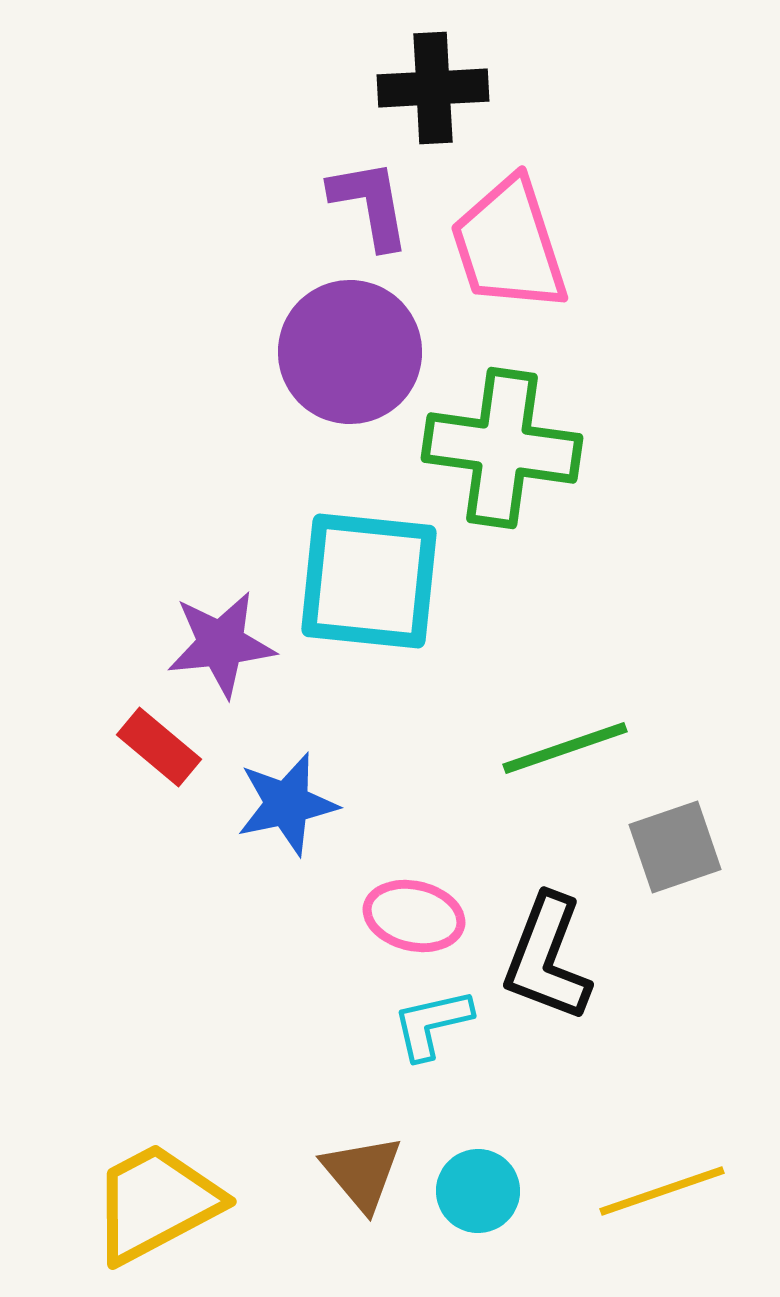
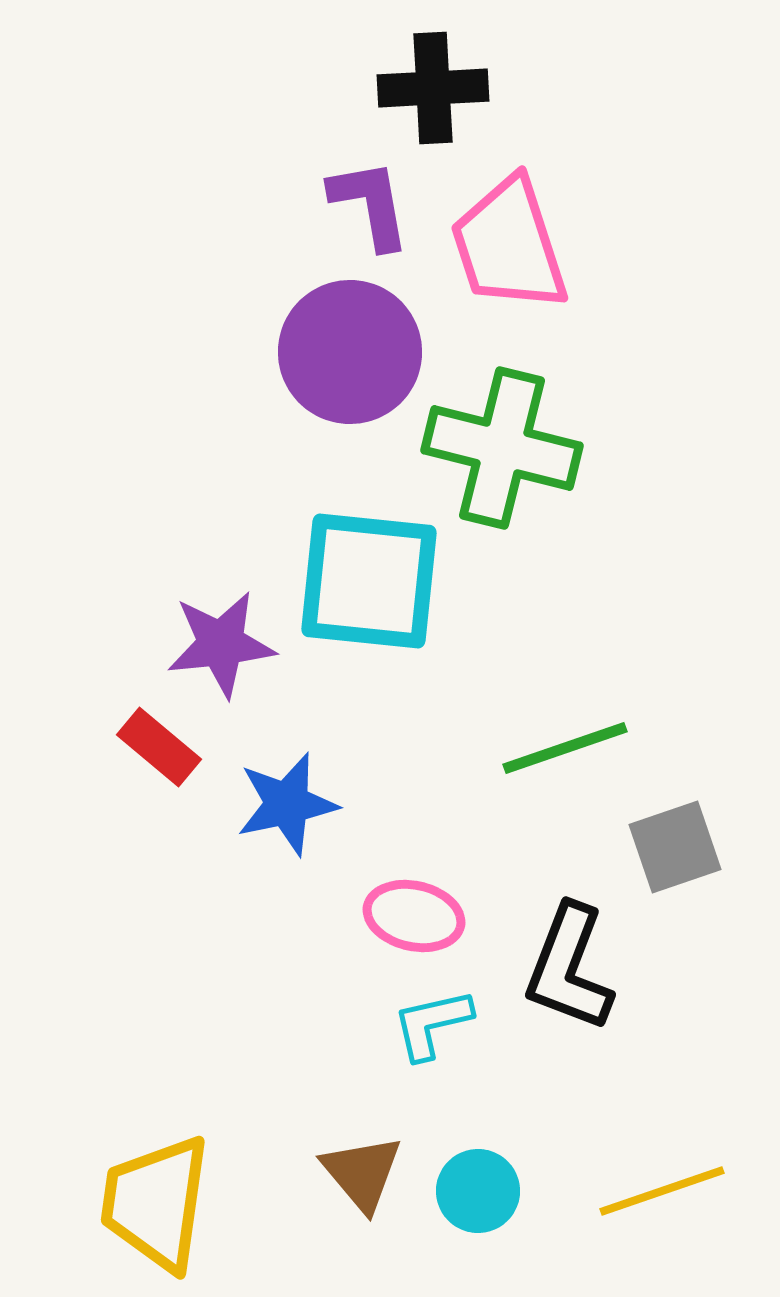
green cross: rotated 6 degrees clockwise
black L-shape: moved 22 px right, 10 px down
yellow trapezoid: rotated 54 degrees counterclockwise
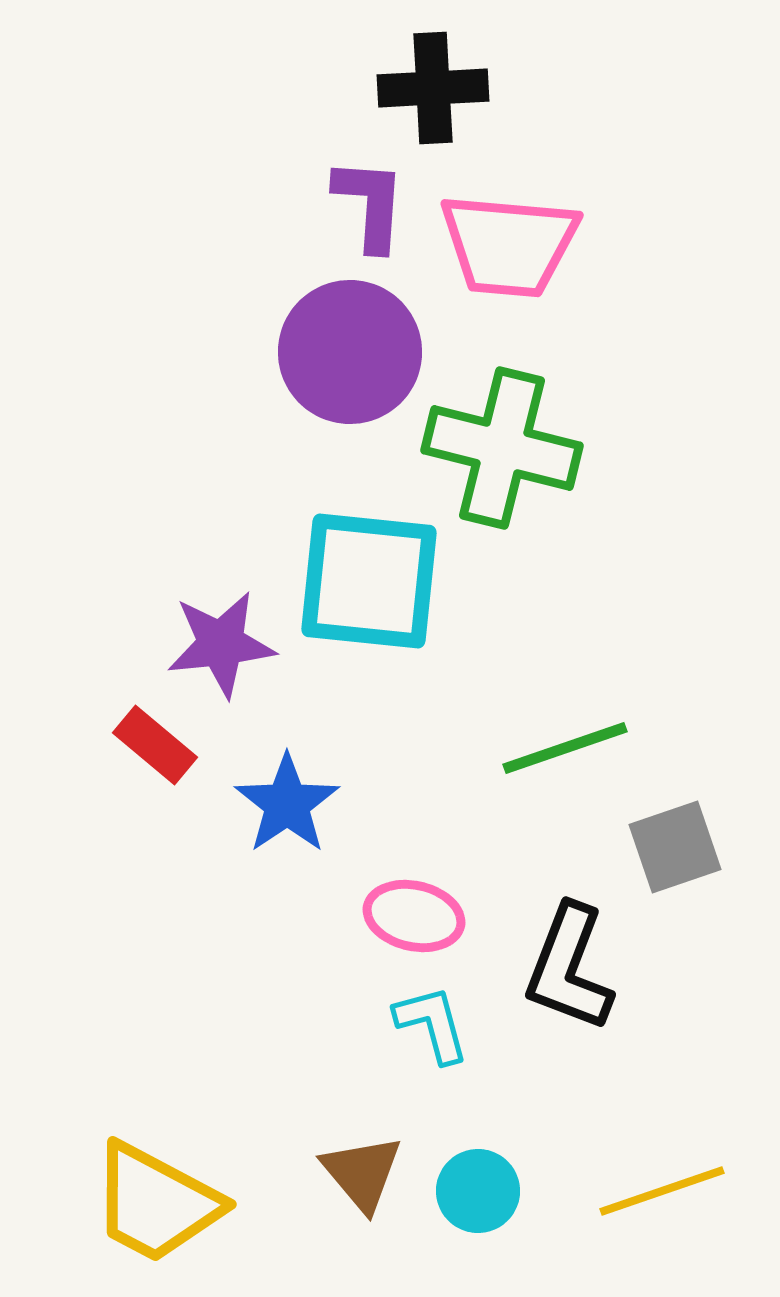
purple L-shape: rotated 14 degrees clockwise
pink trapezoid: rotated 67 degrees counterclockwise
red rectangle: moved 4 px left, 2 px up
blue star: rotated 22 degrees counterclockwise
cyan L-shape: rotated 88 degrees clockwise
yellow trapezoid: rotated 70 degrees counterclockwise
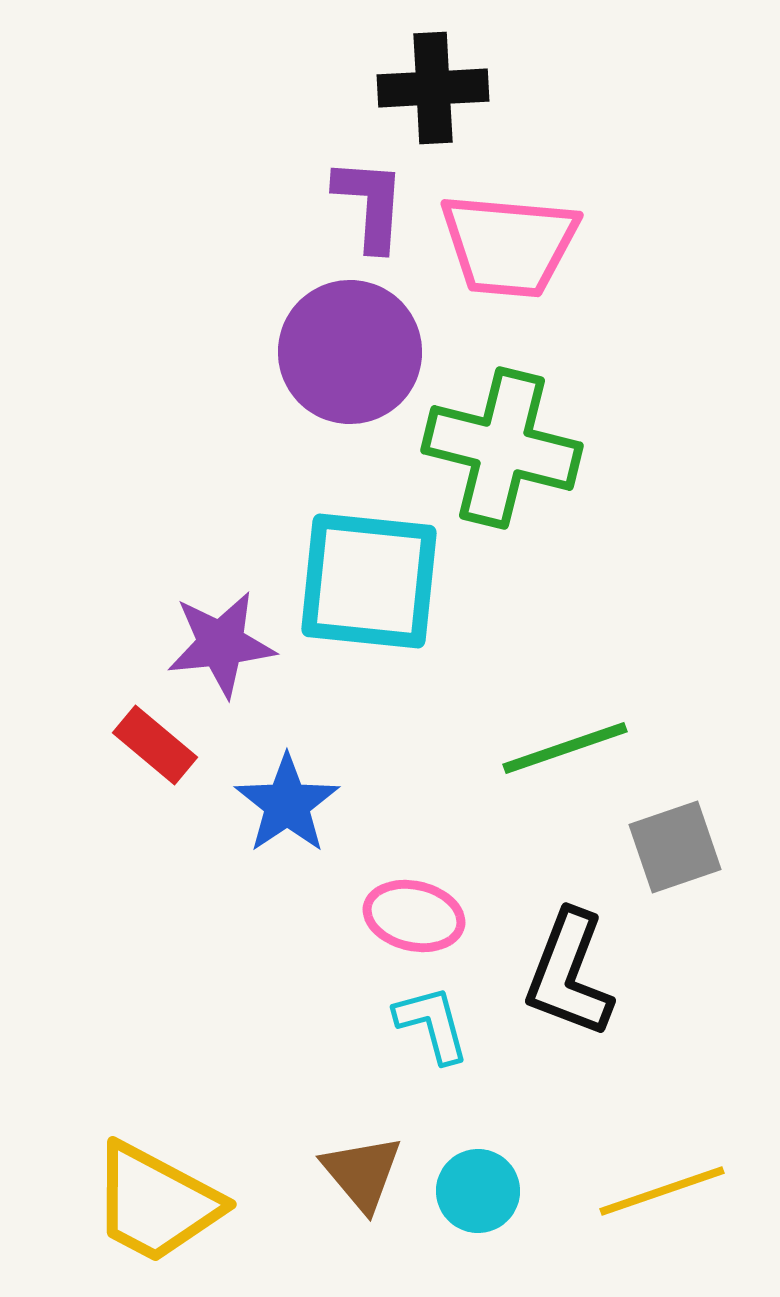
black L-shape: moved 6 px down
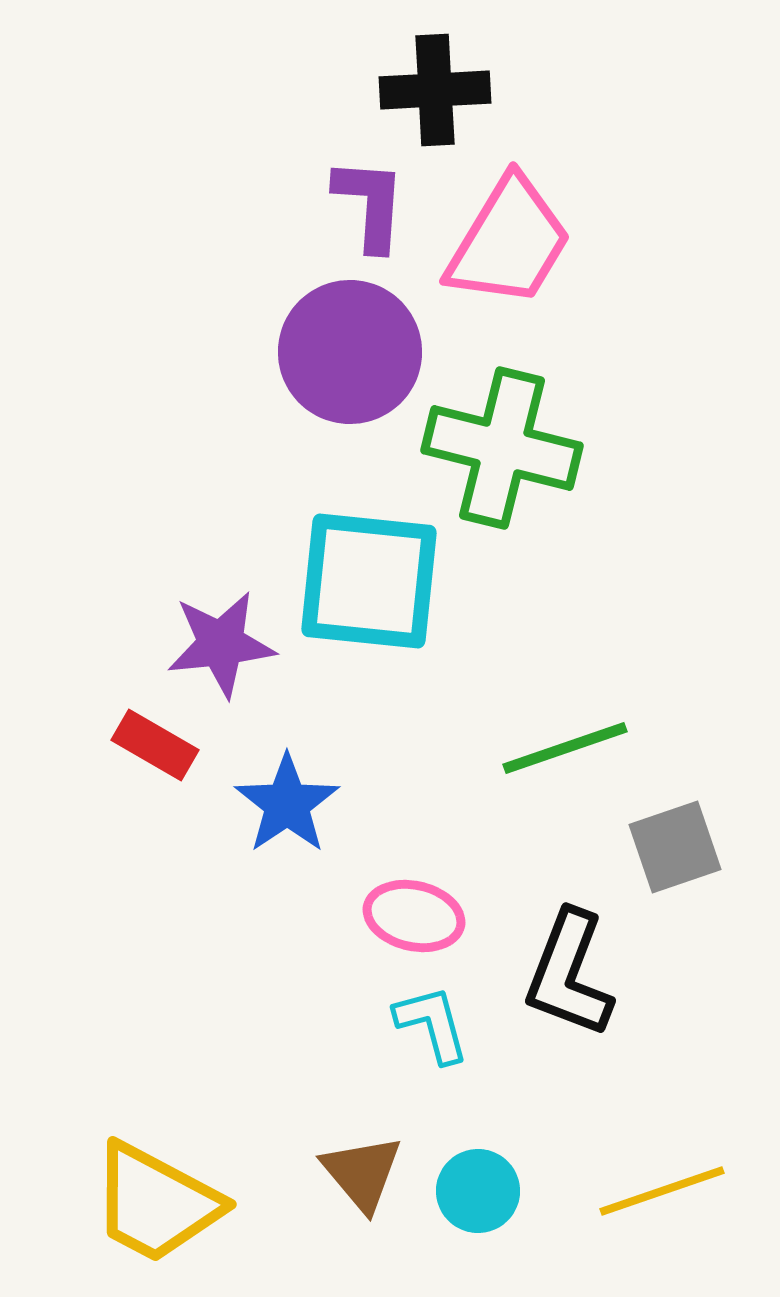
black cross: moved 2 px right, 2 px down
pink trapezoid: moved 3 px up; rotated 64 degrees counterclockwise
red rectangle: rotated 10 degrees counterclockwise
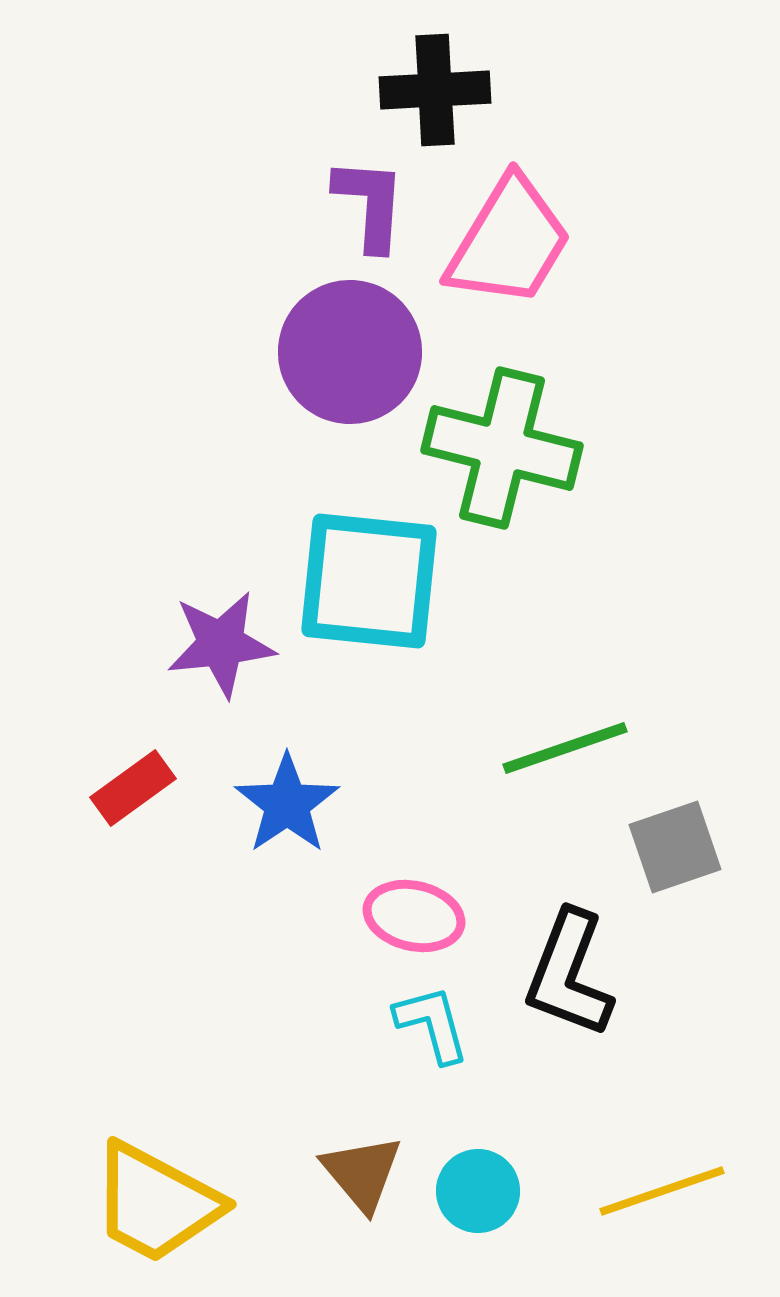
red rectangle: moved 22 px left, 43 px down; rotated 66 degrees counterclockwise
